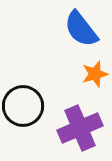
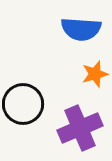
blue semicircle: rotated 48 degrees counterclockwise
black circle: moved 2 px up
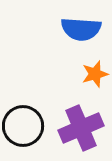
black circle: moved 22 px down
purple cross: moved 1 px right
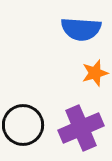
orange star: moved 1 px up
black circle: moved 1 px up
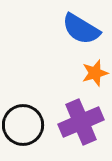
blue semicircle: rotated 27 degrees clockwise
purple cross: moved 6 px up
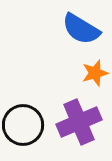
purple cross: moved 2 px left
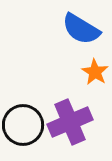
orange star: moved 1 px up; rotated 24 degrees counterclockwise
purple cross: moved 9 px left
